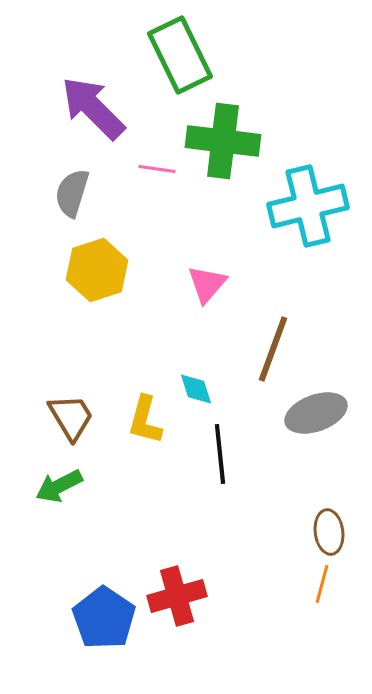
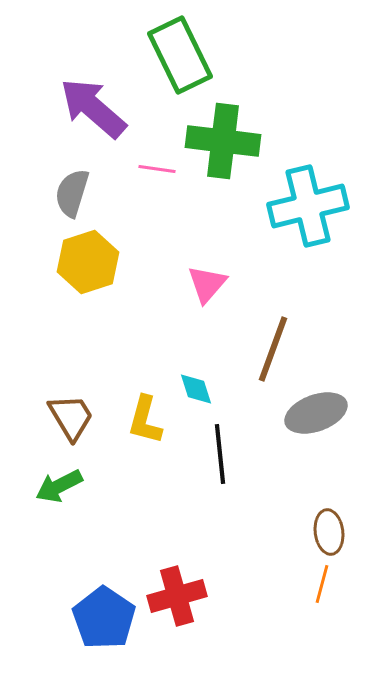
purple arrow: rotated 4 degrees counterclockwise
yellow hexagon: moved 9 px left, 8 px up
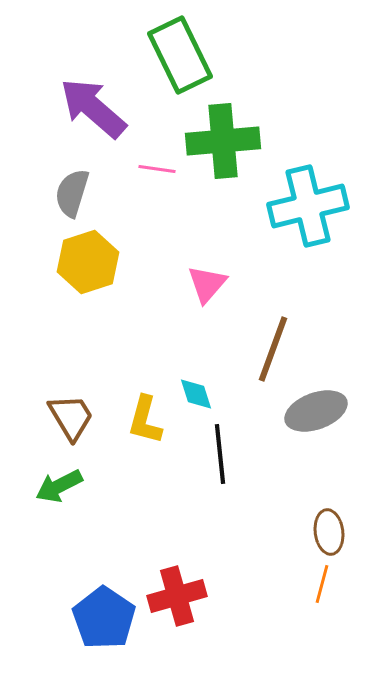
green cross: rotated 12 degrees counterclockwise
cyan diamond: moved 5 px down
gray ellipse: moved 2 px up
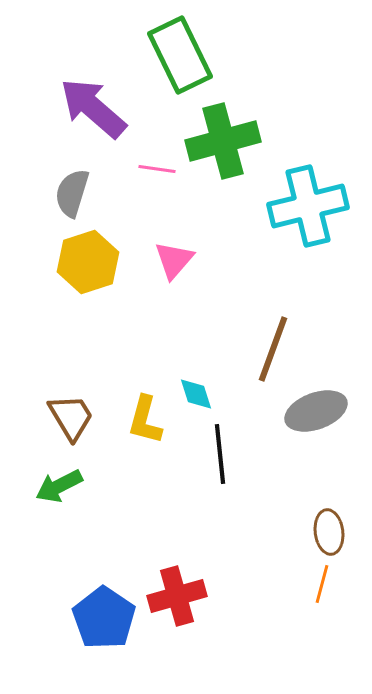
green cross: rotated 10 degrees counterclockwise
pink triangle: moved 33 px left, 24 px up
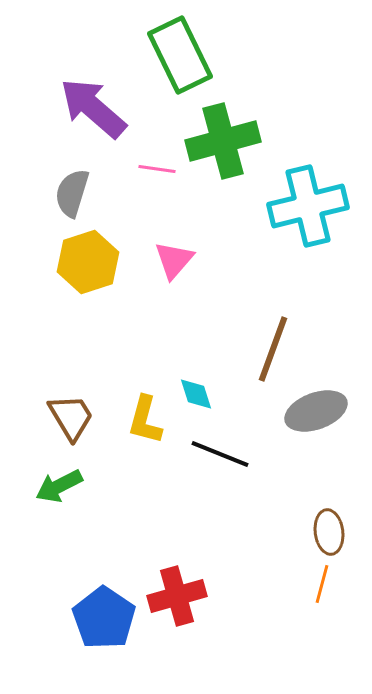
black line: rotated 62 degrees counterclockwise
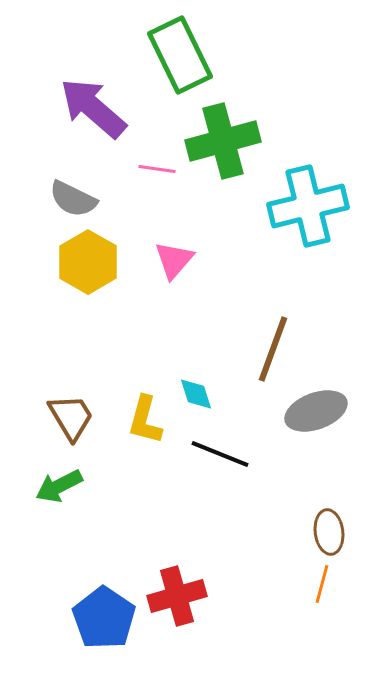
gray semicircle: moved 1 px right, 6 px down; rotated 81 degrees counterclockwise
yellow hexagon: rotated 12 degrees counterclockwise
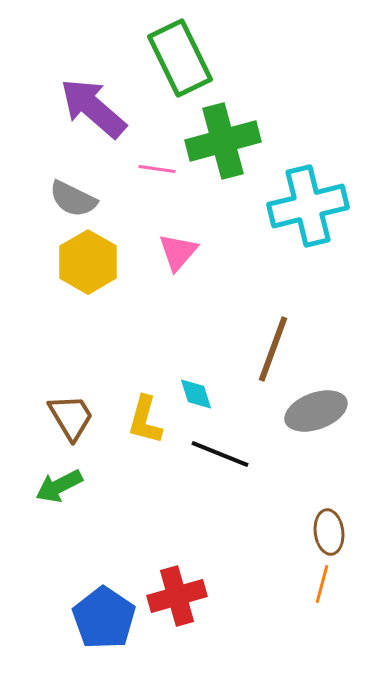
green rectangle: moved 3 px down
pink triangle: moved 4 px right, 8 px up
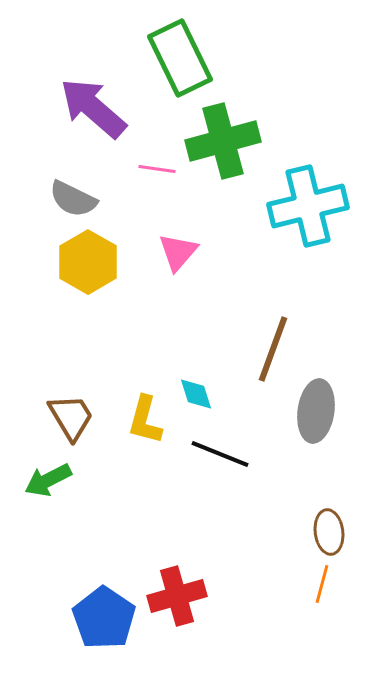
gray ellipse: rotated 62 degrees counterclockwise
green arrow: moved 11 px left, 6 px up
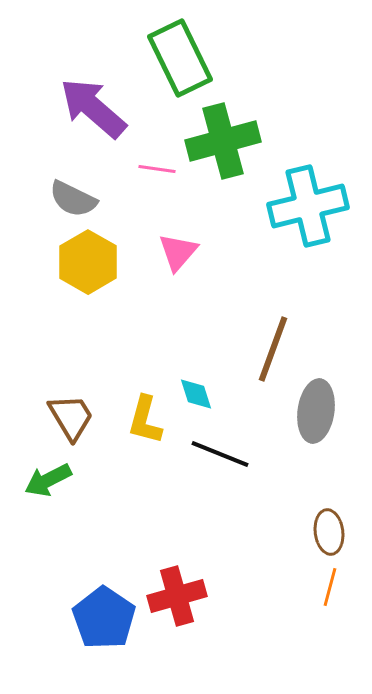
orange line: moved 8 px right, 3 px down
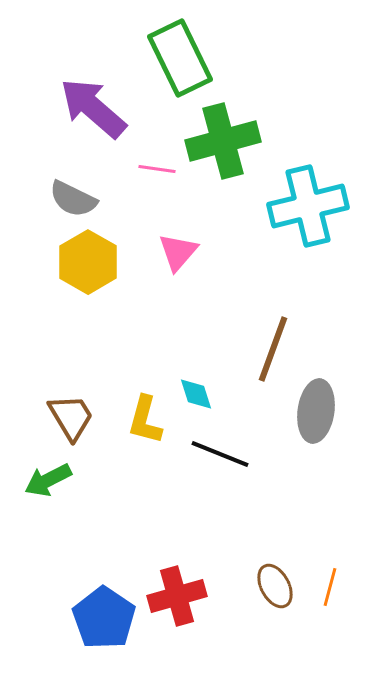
brown ellipse: moved 54 px left, 54 px down; rotated 21 degrees counterclockwise
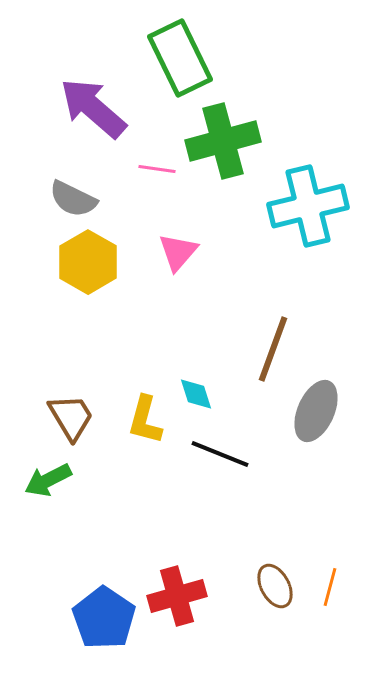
gray ellipse: rotated 16 degrees clockwise
